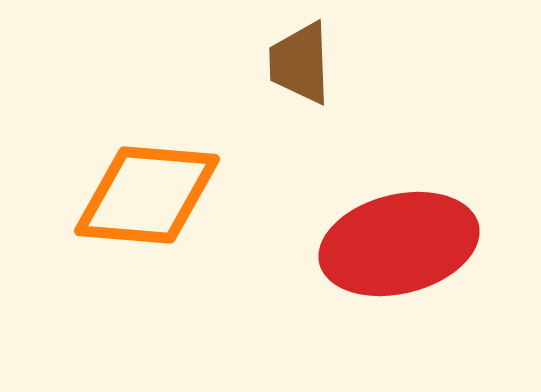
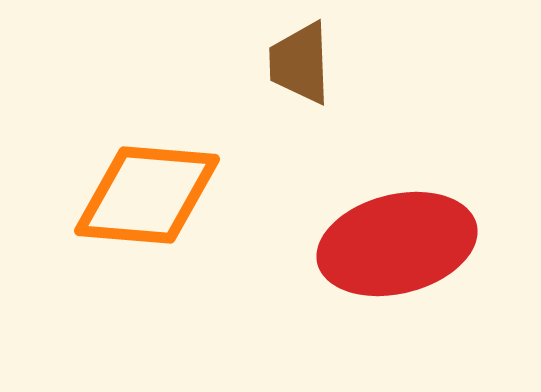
red ellipse: moved 2 px left
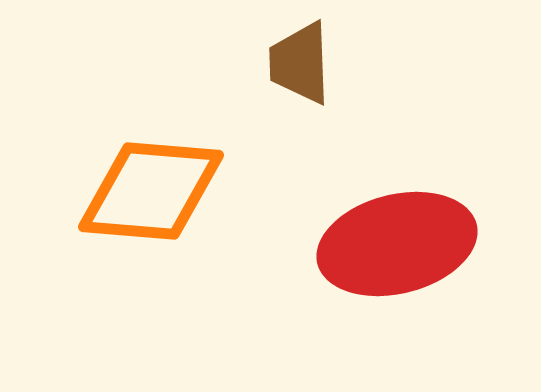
orange diamond: moved 4 px right, 4 px up
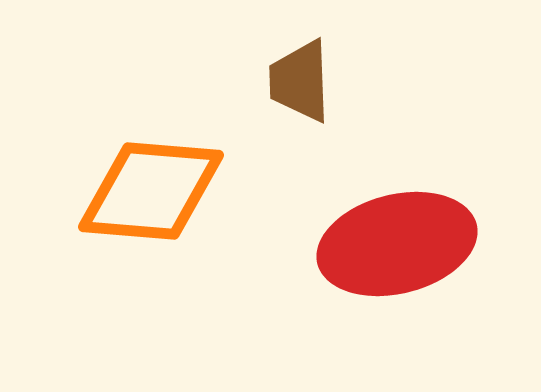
brown trapezoid: moved 18 px down
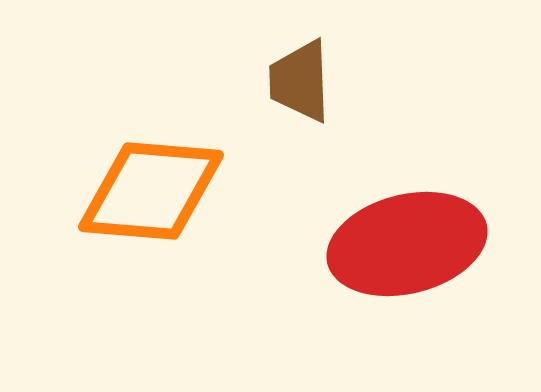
red ellipse: moved 10 px right
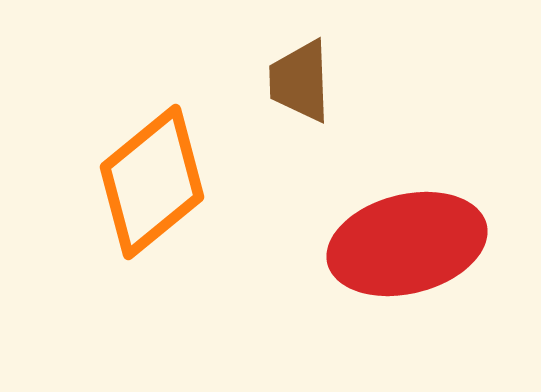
orange diamond: moved 1 px right, 9 px up; rotated 44 degrees counterclockwise
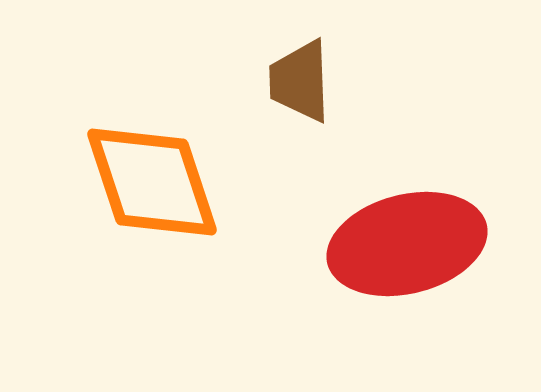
orange diamond: rotated 69 degrees counterclockwise
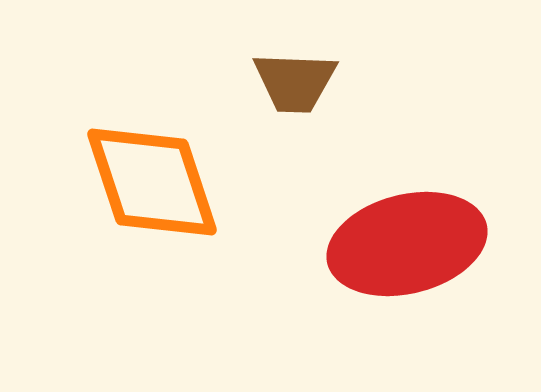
brown trapezoid: moved 5 px left, 1 px down; rotated 86 degrees counterclockwise
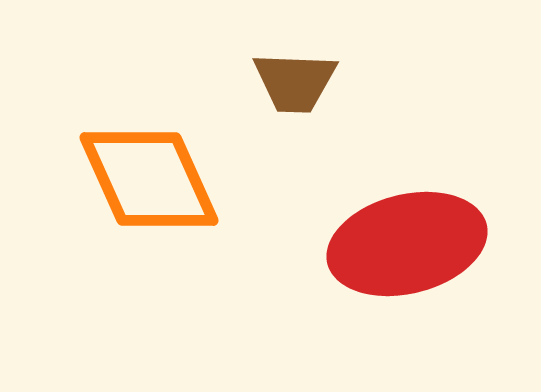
orange diamond: moved 3 px left, 3 px up; rotated 6 degrees counterclockwise
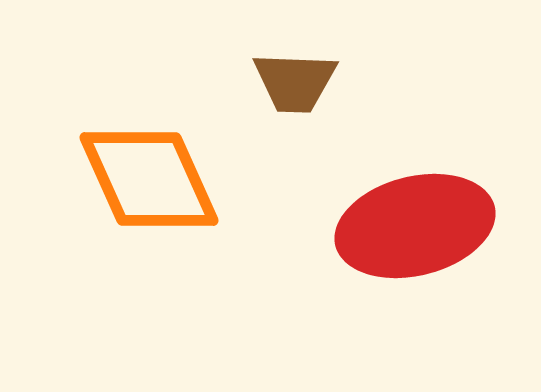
red ellipse: moved 8 px right, 18 px up
